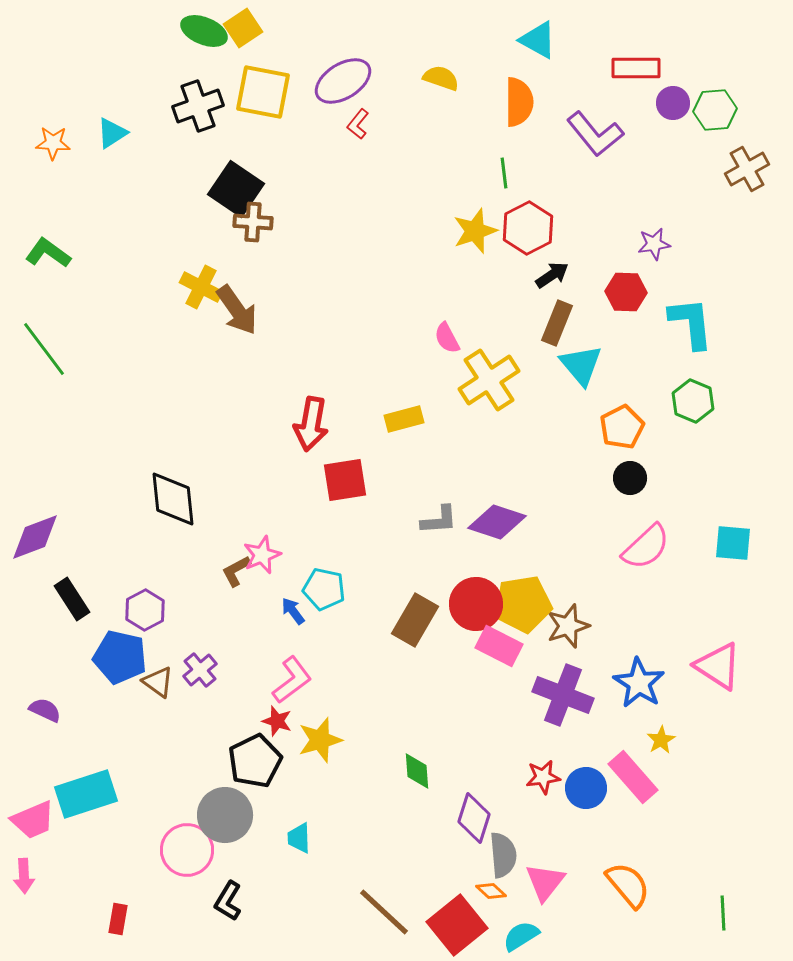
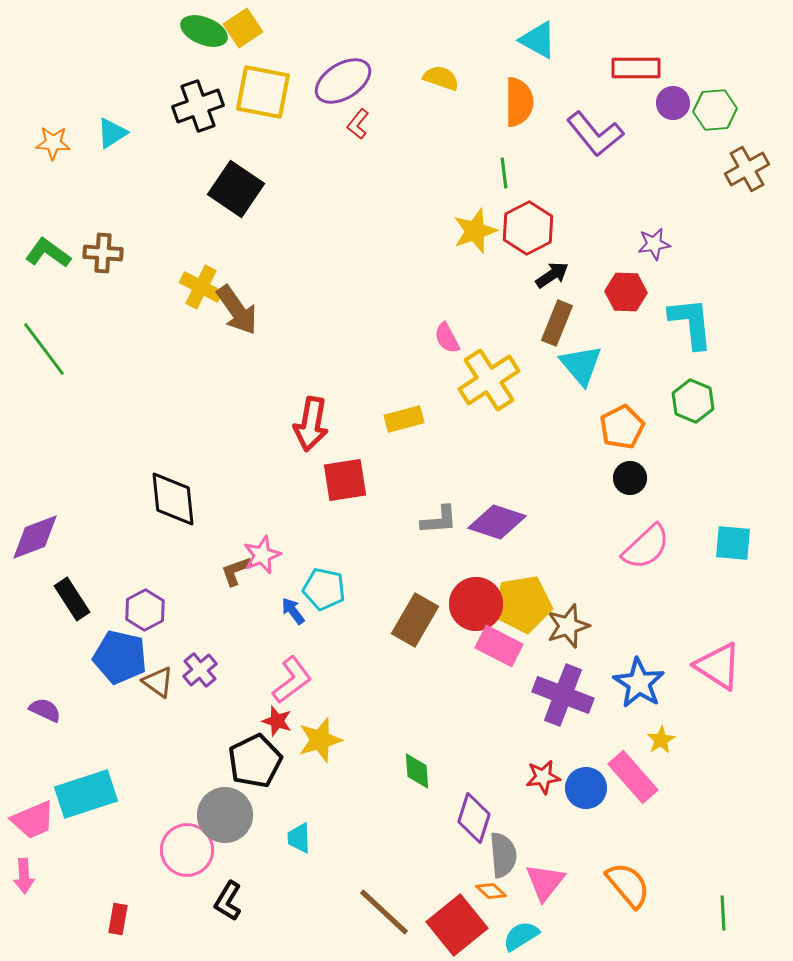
brown cross at (253, 222): moved 150 px left, 31 px down
brown L-shape at (236, 571): rotated 8 degrees clockwise
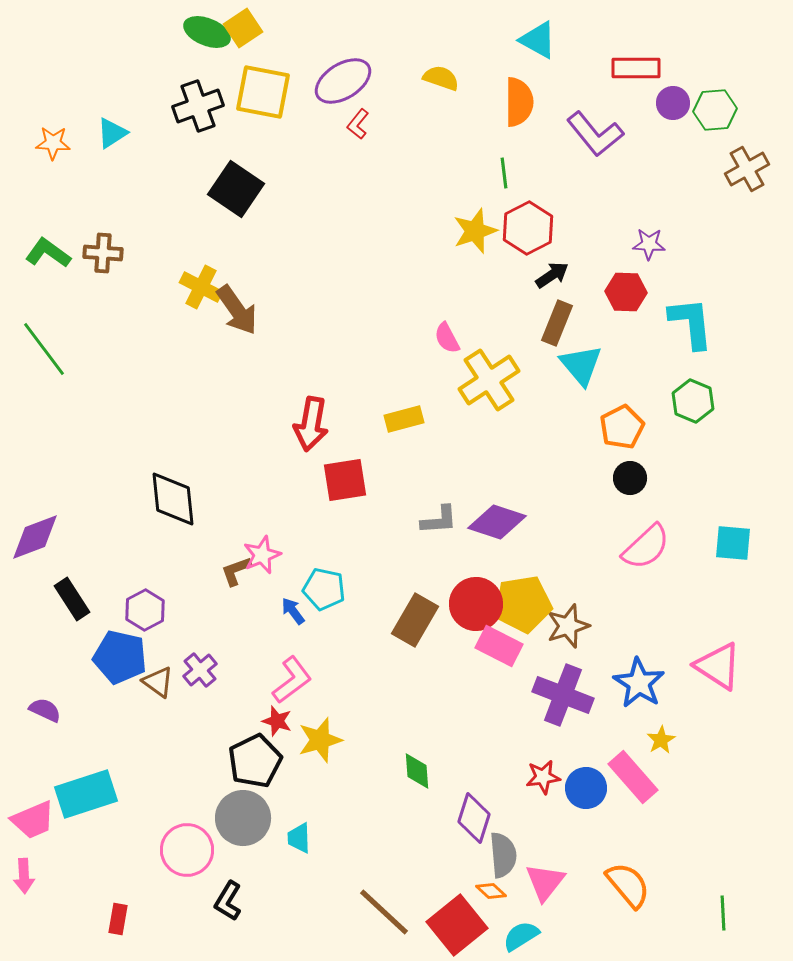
green ellipse at (204, 31): moved 3 px right, 1 px down
purple star at (654, 244): moved 5 px left; rotated 12 degrees clockwise
gray circle at (225, 815): moved 18 px right, 3 px down
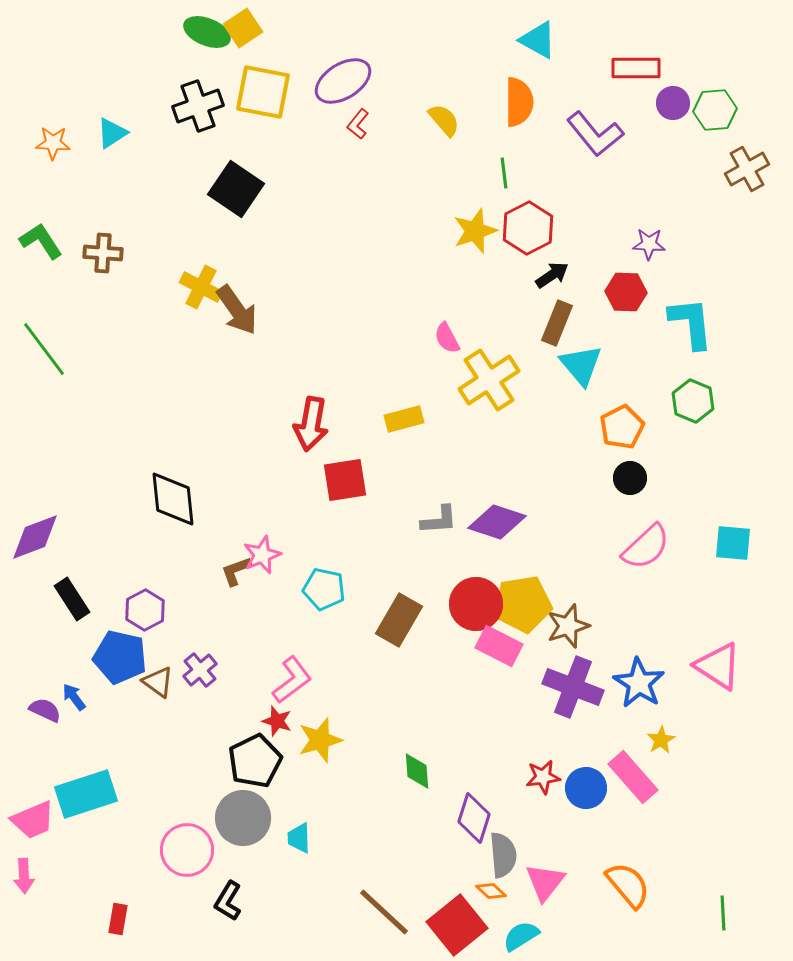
yellow semicircle at (441, 78): moved 3 px right, 42 px down; rotated 30 degrees clockwise
green L-shape at (48, 253): moved 7 px left, 12 px up; rotated 21 degrees clockwise
blue arrow at (293, 611): moved 219 px left, 86 px down
brown rectangle at (415, 620): moved 16 px left
purple cross at (563, 695): moved 10 px right, 8 px up
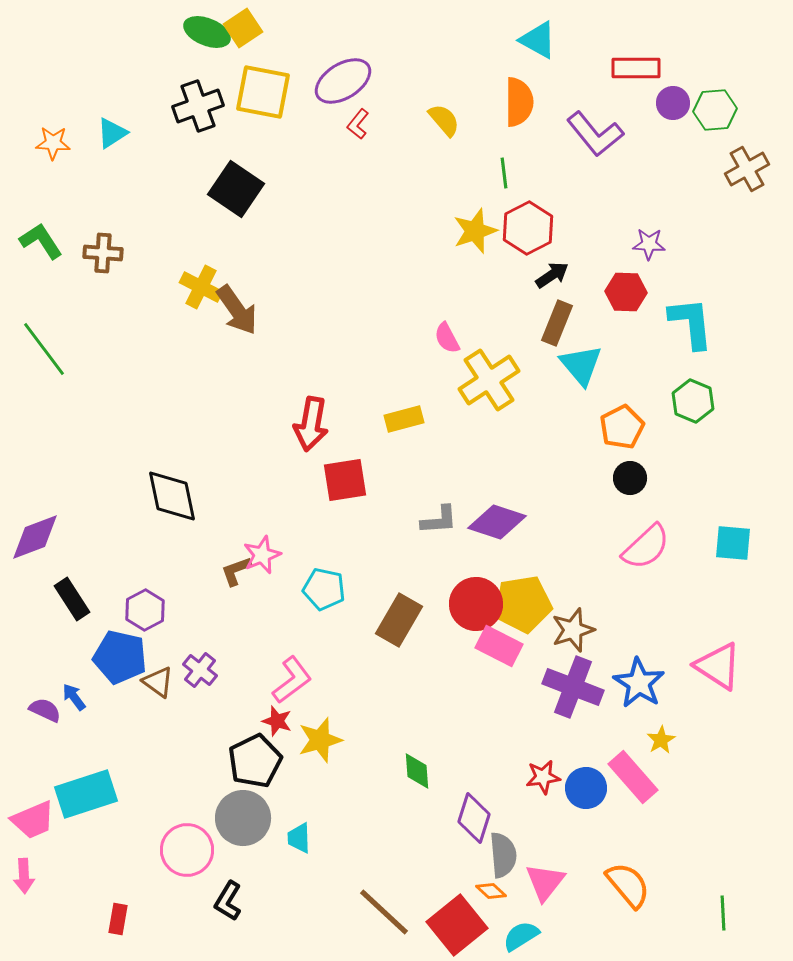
black diamond at (173, 499): moved 1 px left, 3 px up; rotated 6 degrees counterclockwise
brown star at (568, 626): moved 5 px right, 4 px down
purple cross at (200, 670): rotated 12 degrees counterclockwise
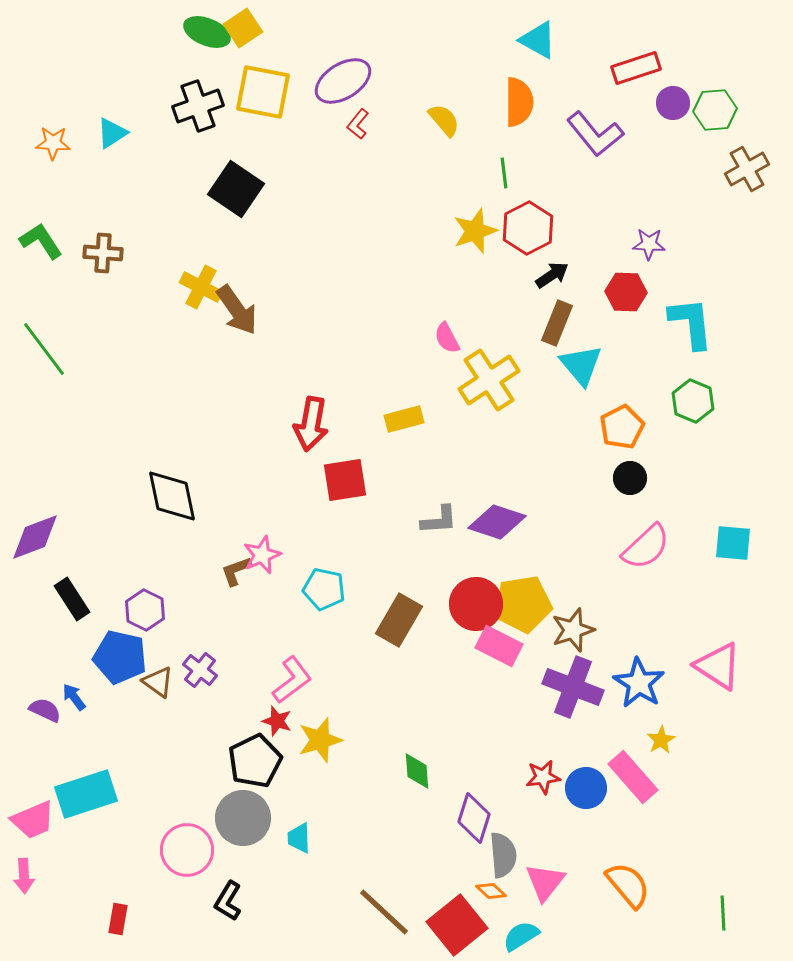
red rectangle at (636, 68): rotated 18 degrees counterclockwise
purple hexagon at (145, 610): rotated 6 degrees counterclockwise
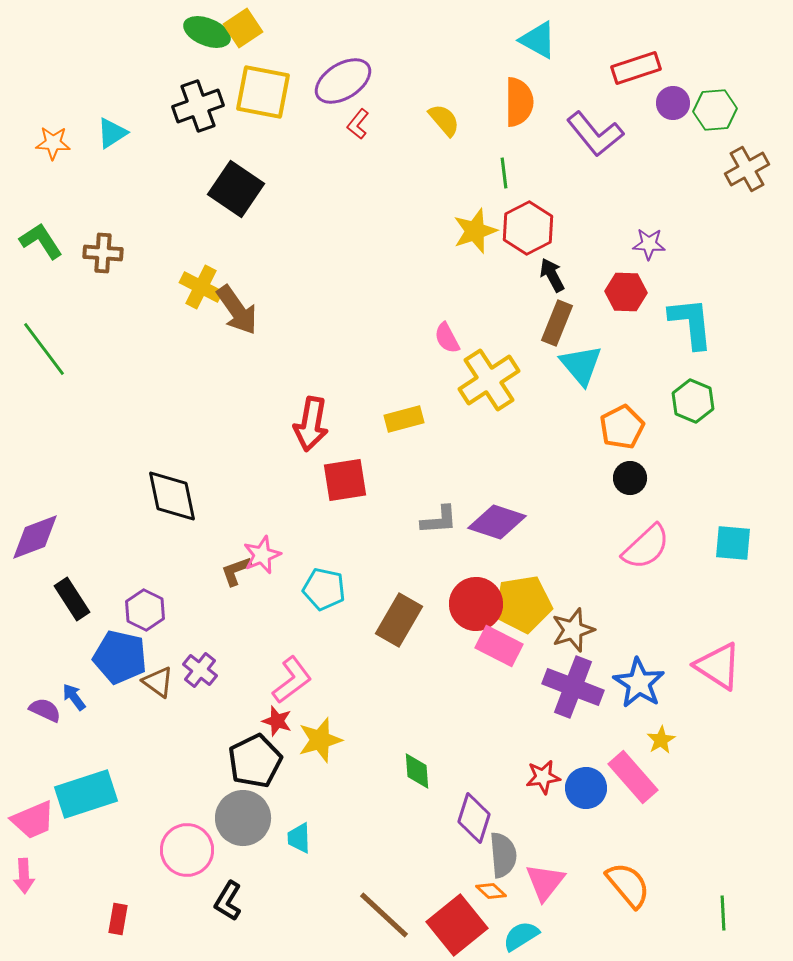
black arrow at (552, 275): rotated 84 degrees counterclockwise
brown line at (384, 912): moved 3 px down
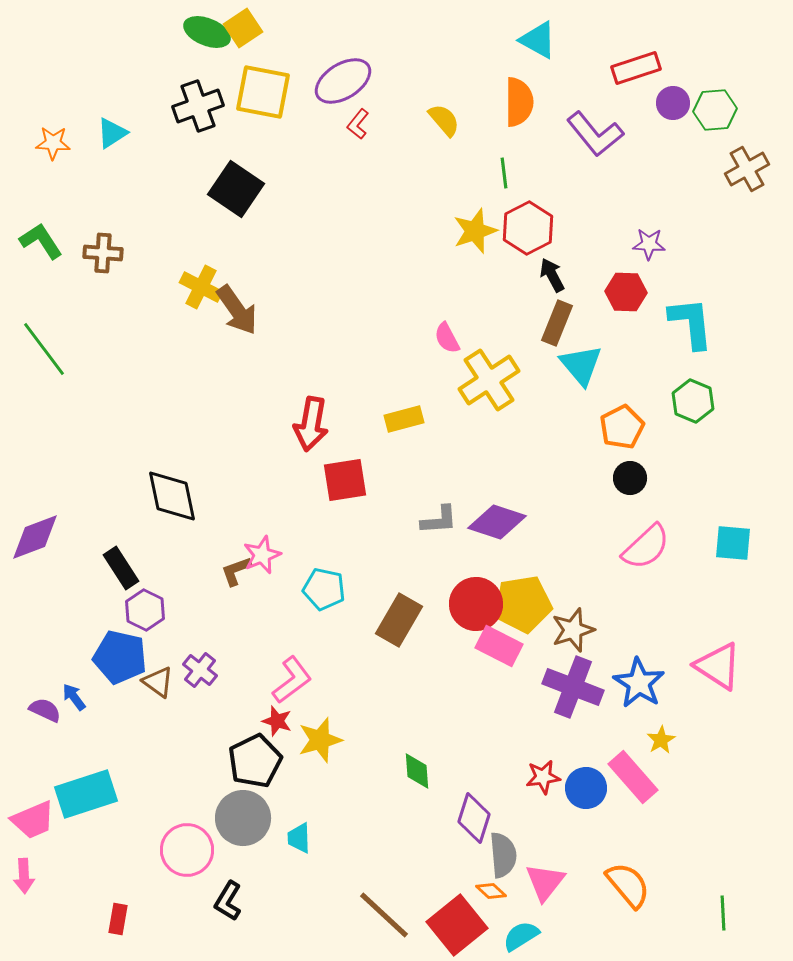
black rectangle at (72, 599): moved 49 px right, 31 px up
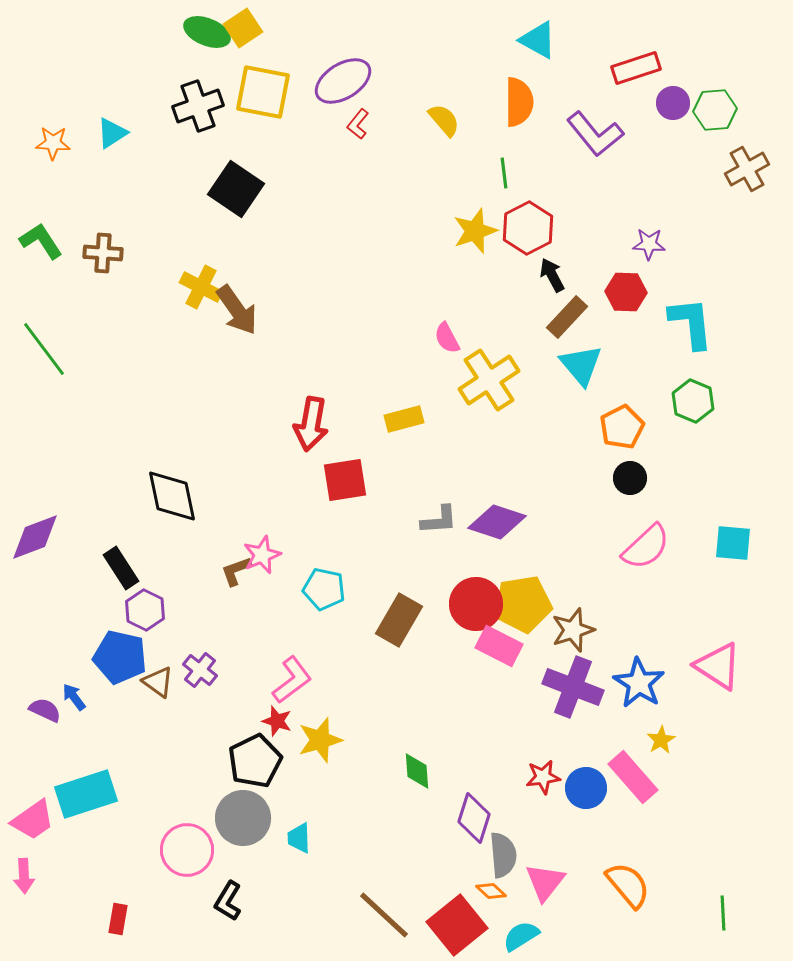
brown rectangle at (557, 323): moved 10 px right, 6 px up; rotated 21 degrees clockwise
pink trapezoid at (33, 820): rotated 12 degrees counterclockwise
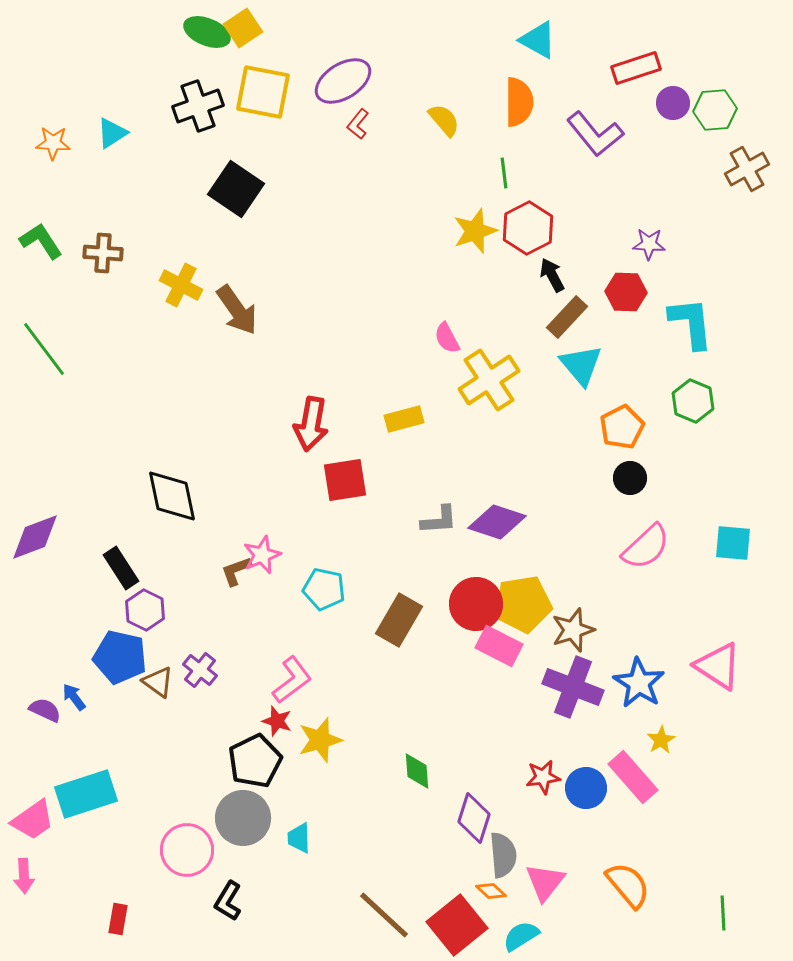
yellow cross at (201, 287): moved 20 px left, 2 px up
